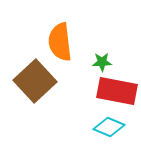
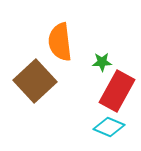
red rectangle: rotated 72 degrees counterclockwise
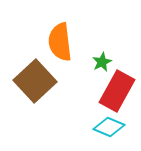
green star: rotated 24 degrees counterclockwise
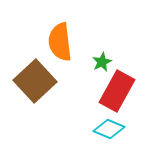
cyan diamond: moved 2 px down
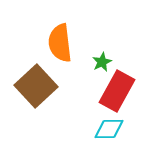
orange semicircle: moved 1 px down
brown square: moved 1 px right, 5 px down
cyan diamond: rotated 24 degrees counterclockwise
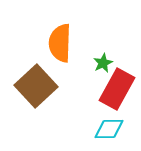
orange semicircle: rotated 9 degrees clockwise
green star: moved 1 px right, 1 px down
red rectangle: moved 2 px up
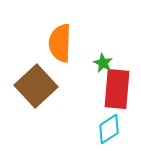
green star: rotated 18 degrees counterclockwise
red rectangle: rotated 24 degrees counterclockwise
cyan diamond: rotated 32 degrees counterclockwise
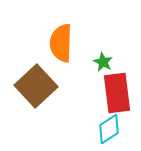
orange semicircle: moved 1 px right
green star: moved 1 px up
red rectangle: moved 4 px down; rotated 12 degrees counterclockwise
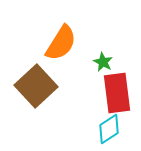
orange semicircle: rotated 150 degrees counterclockwise
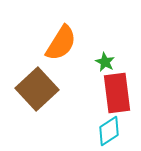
green star: moved 2 px right
brown square: moved 1 px right, 3 px down
cyan diamond: moved 2 px down
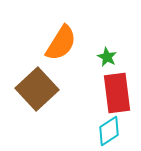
green star: moved 2 px right, 5 px up
